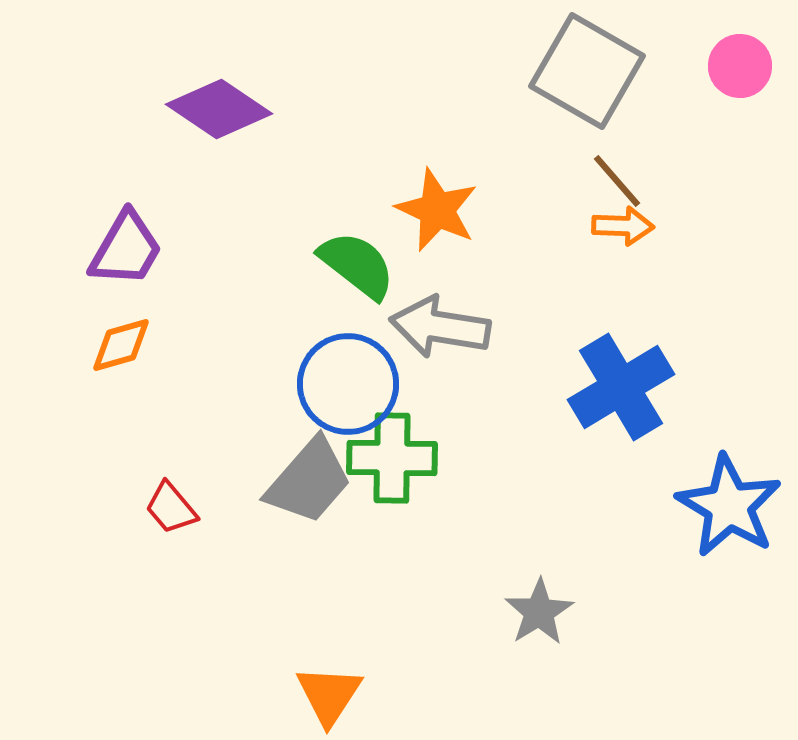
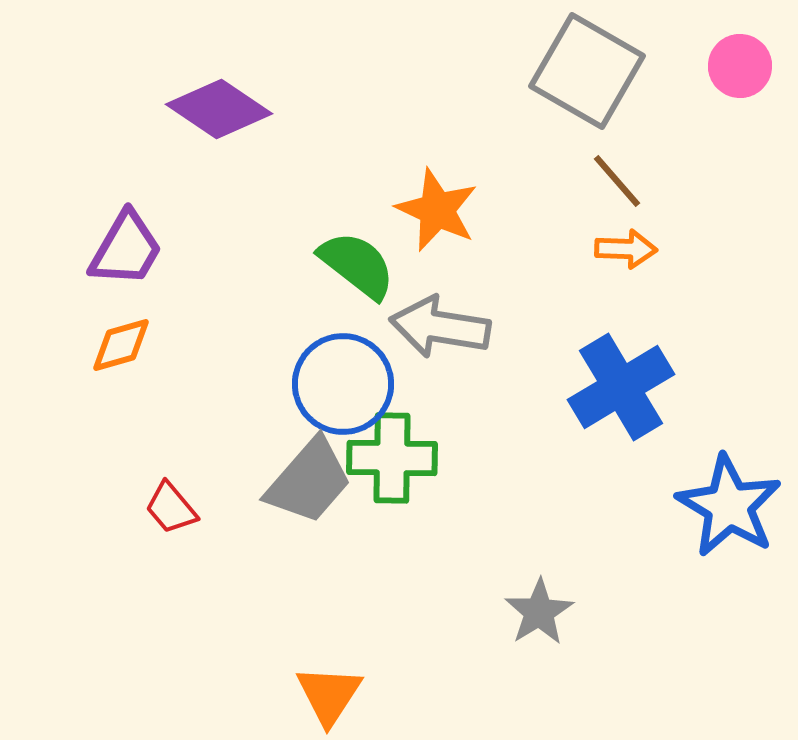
orange arrow: moved 3 px right, 23 px down
blue circle: moved 5 px left
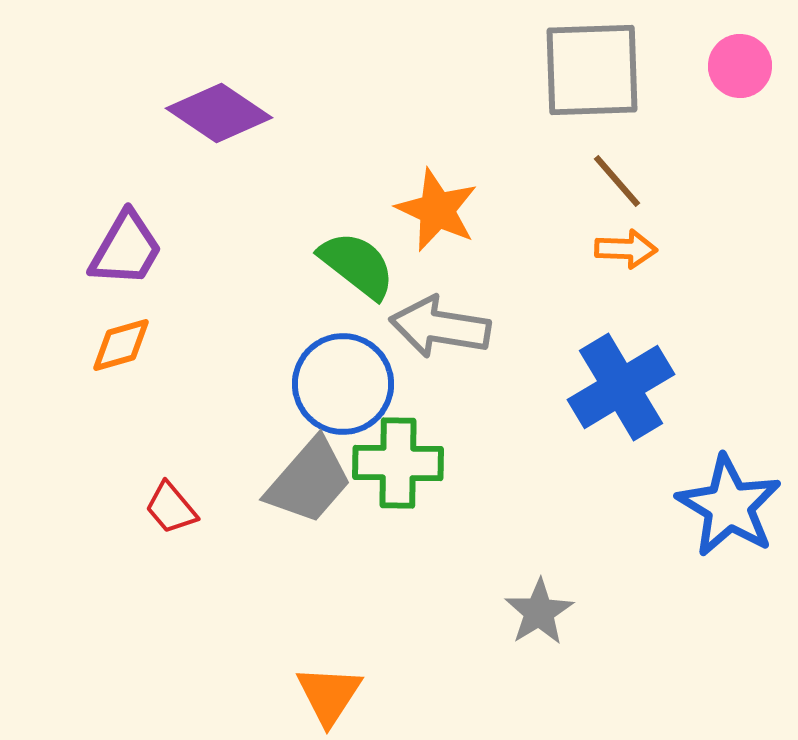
gray square: moved 5 px right, 1 px up; rotated 32 degrees counterclockwise
purple diamond: moved 4 px down
green cross: moved 6 px right, 5 px down
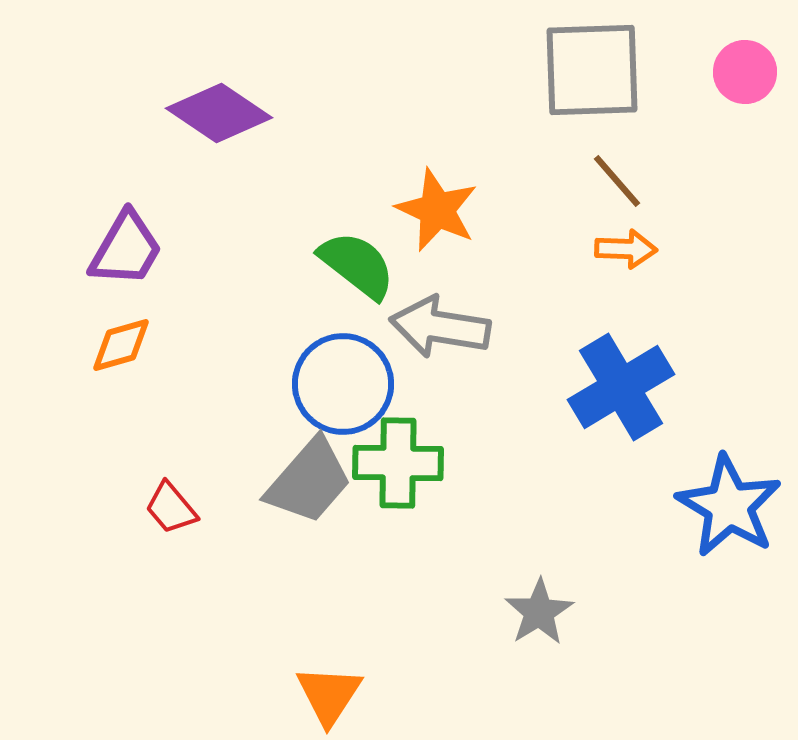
pink circle: moved 5 px right, 6 px down
